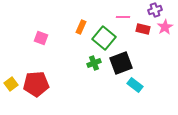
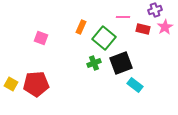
yellow square: rotated 24 degrees counterclockwise
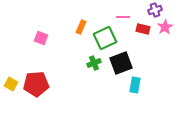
green square: moved 1 px right; rotated 25 degrees clockwise
cyan rectangle: rotated 63 degrees clockwise
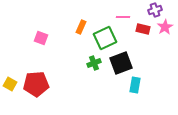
yellow square: moved 1 px left
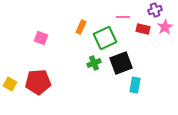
red pentagon: moved 2 px right, 2 px up
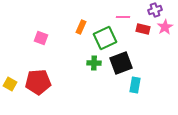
green cross: rotated 24 degrees clockwise
